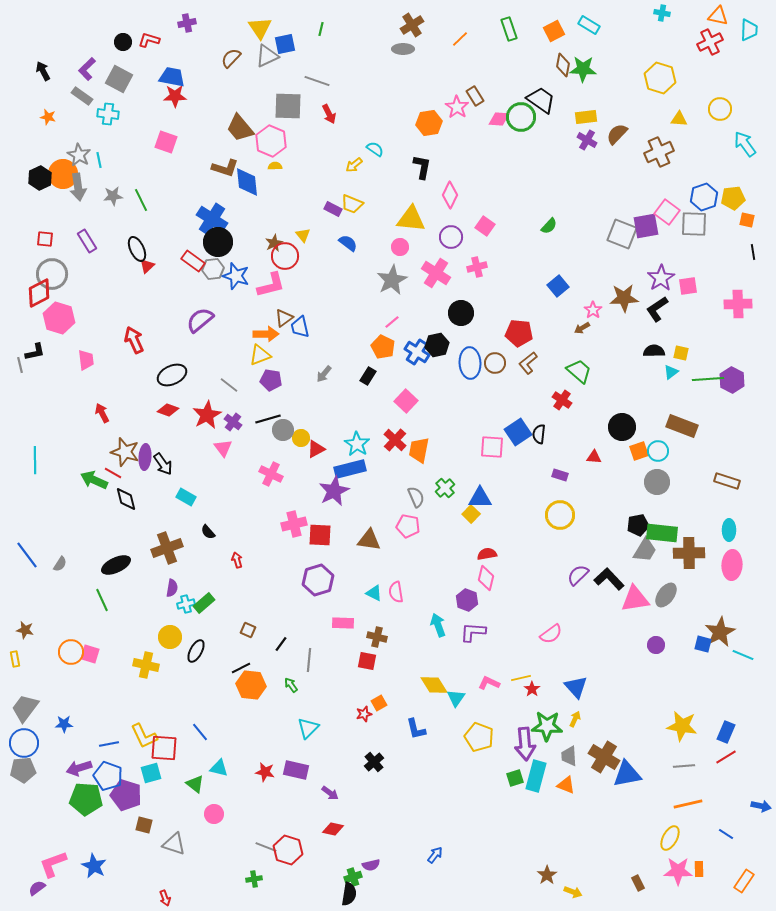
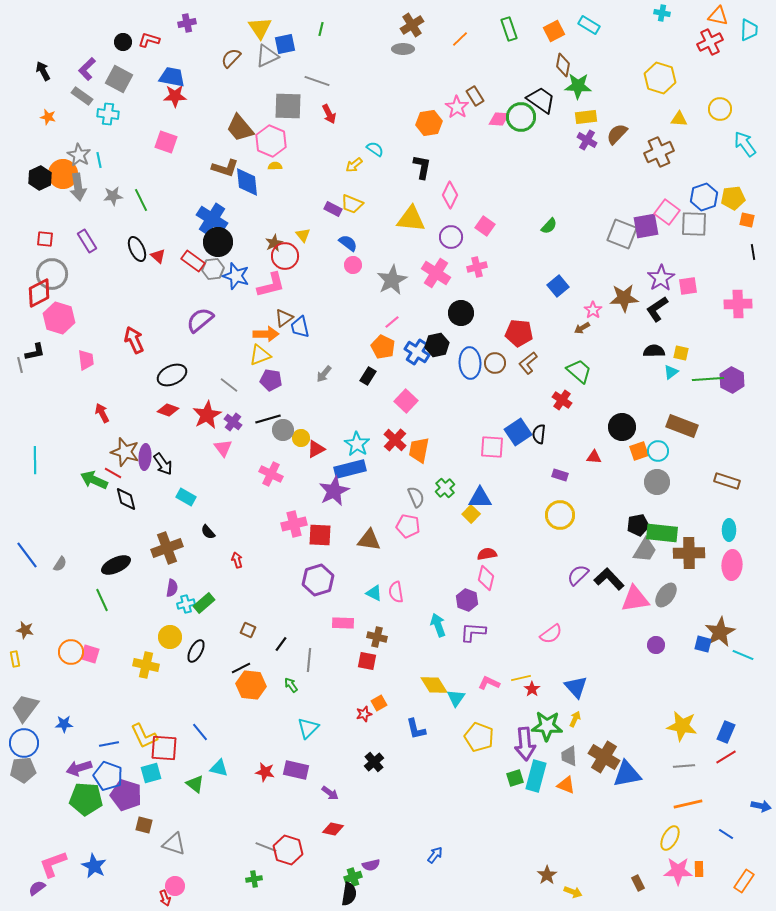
green star at (583, 69): moved 5 px left, 17 px down
pink circle at (400, 247): moved 47 px left, 18 px down
red triangle at (147, 266): moved 11 px right, 10 px up; rotated 35 degrees counterclockwise
pink circle at (214, 814): moved 39 px left, 72 px down
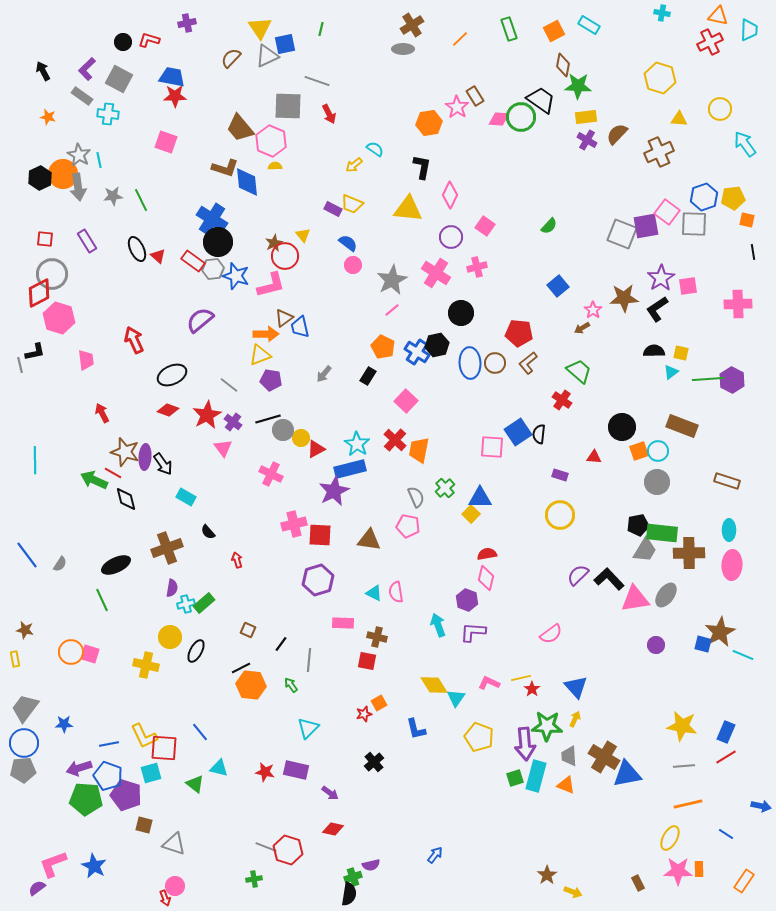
yellow triangle at (411, 219): moved 3 px left, 10 px up
pink line at (392, 322): moved 12 px up
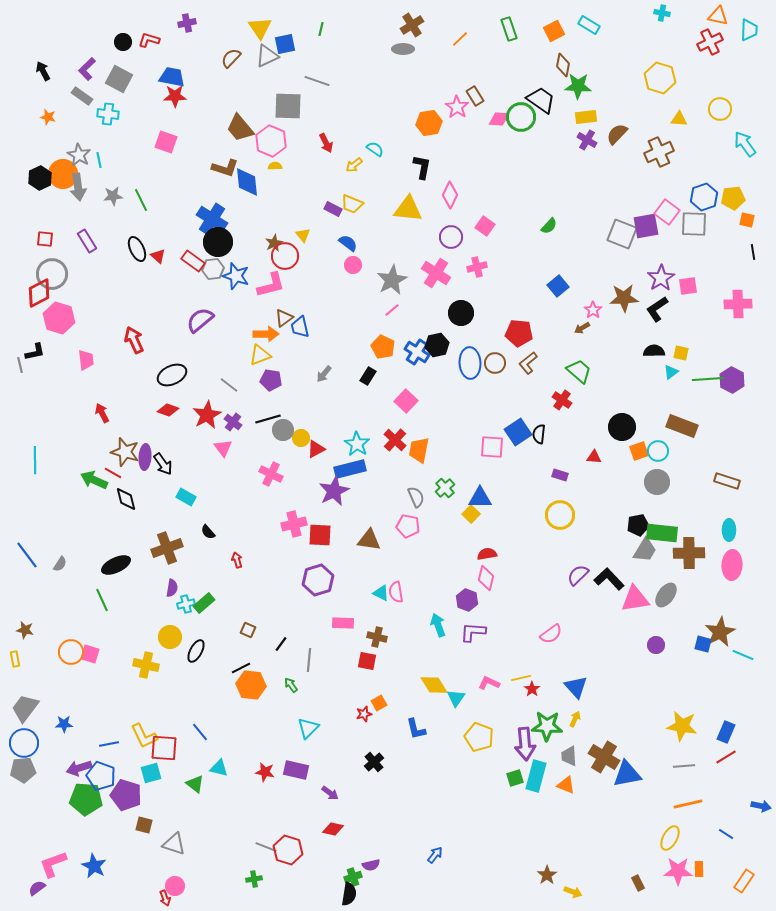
red arrow at (329, 114): moved 3 px left, 29 px down
cyan triangle at (374, 593): moved 7 px right
blue pentagon at (108, 776): moved 7 px left
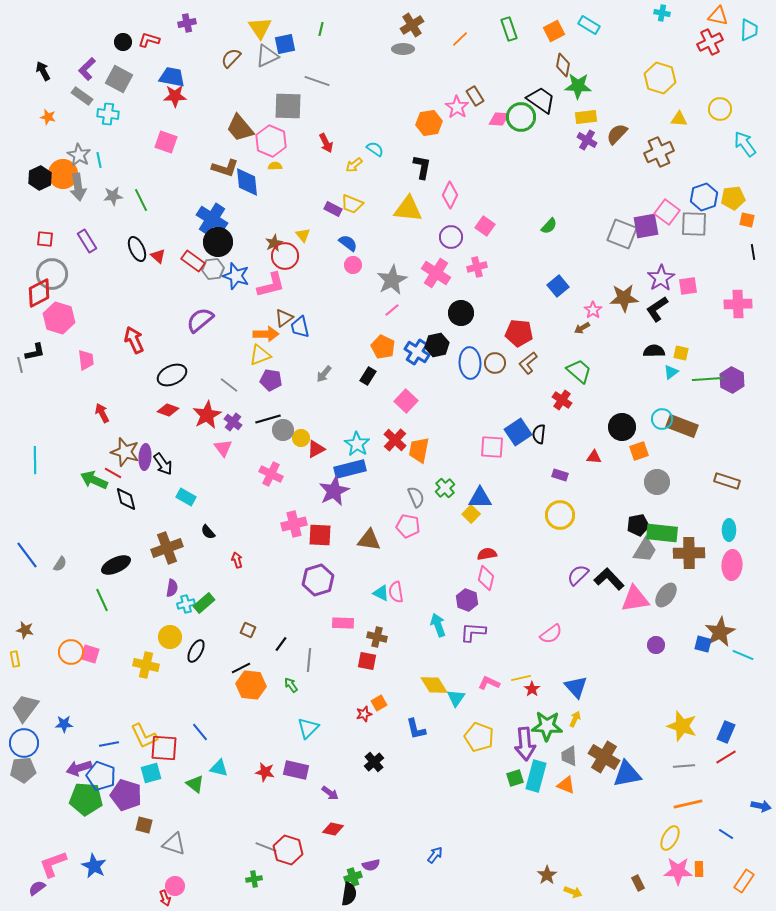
cyan circle at (658, 451): moved 4 px right, 32 px up
yellow star at (682, 726): rotated 8 degrees clockwise
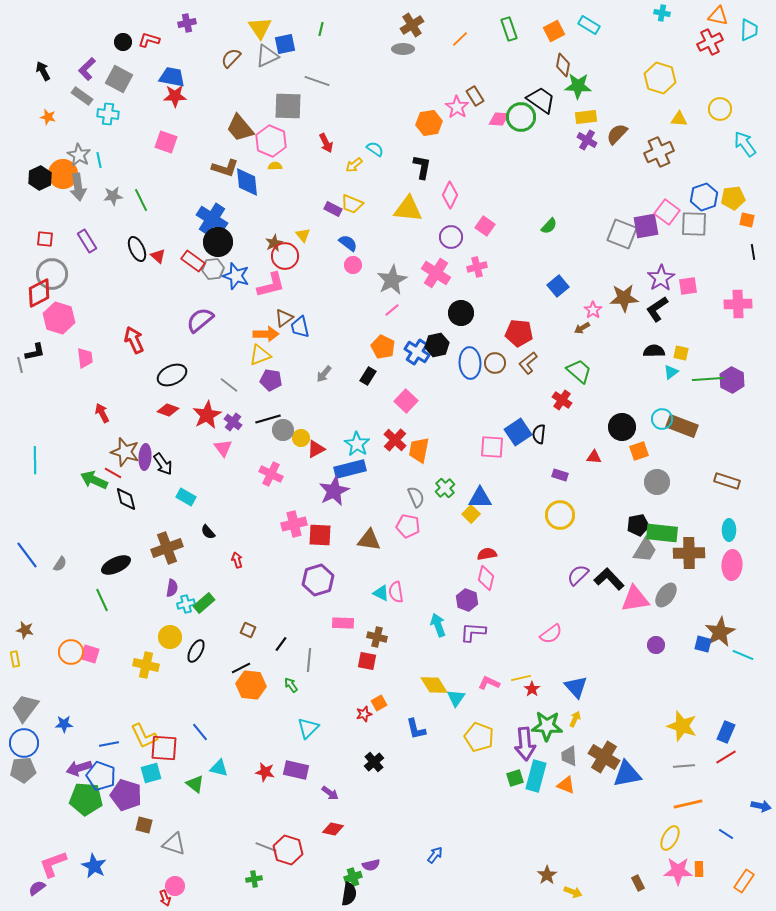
pink trapezoid at (86, 360): moved 1 px left, 2 px up
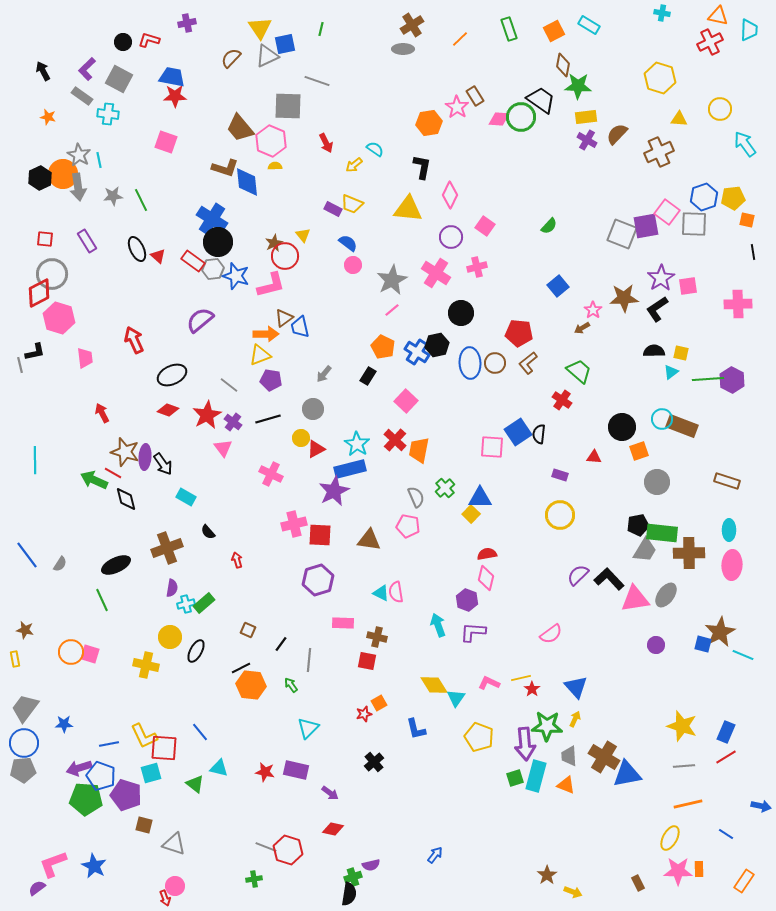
gray circle at (283, 430): moved 30 px right, 21 px up
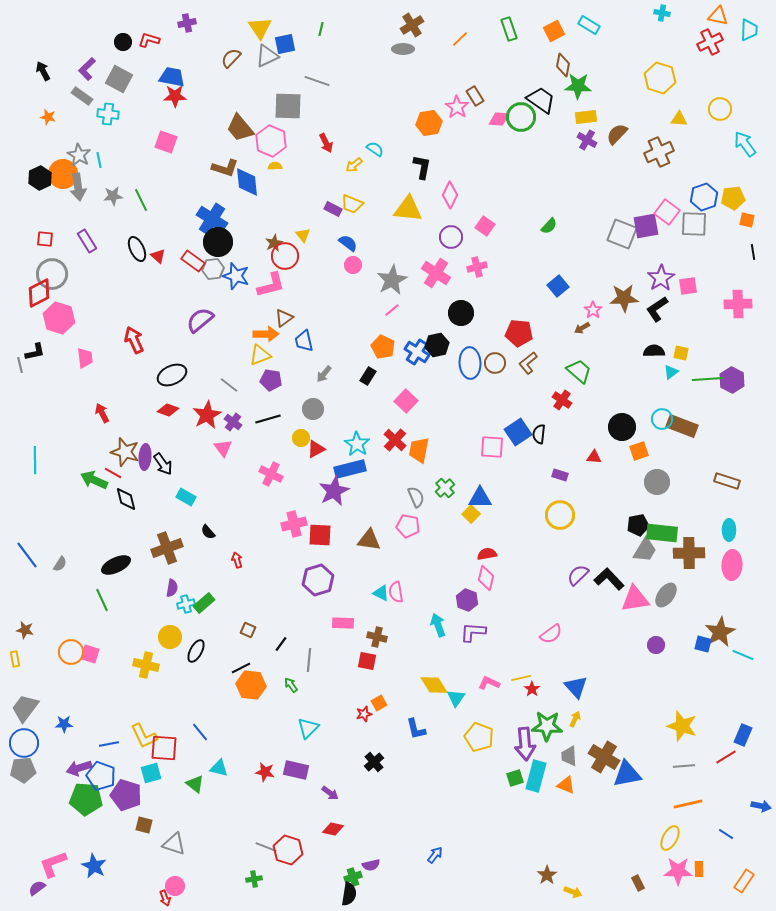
blue trapezoid at (300, 327): moved 4 px right, 14 px down
blue rectangle at (726, 732): moved 17 px right, 3 px down
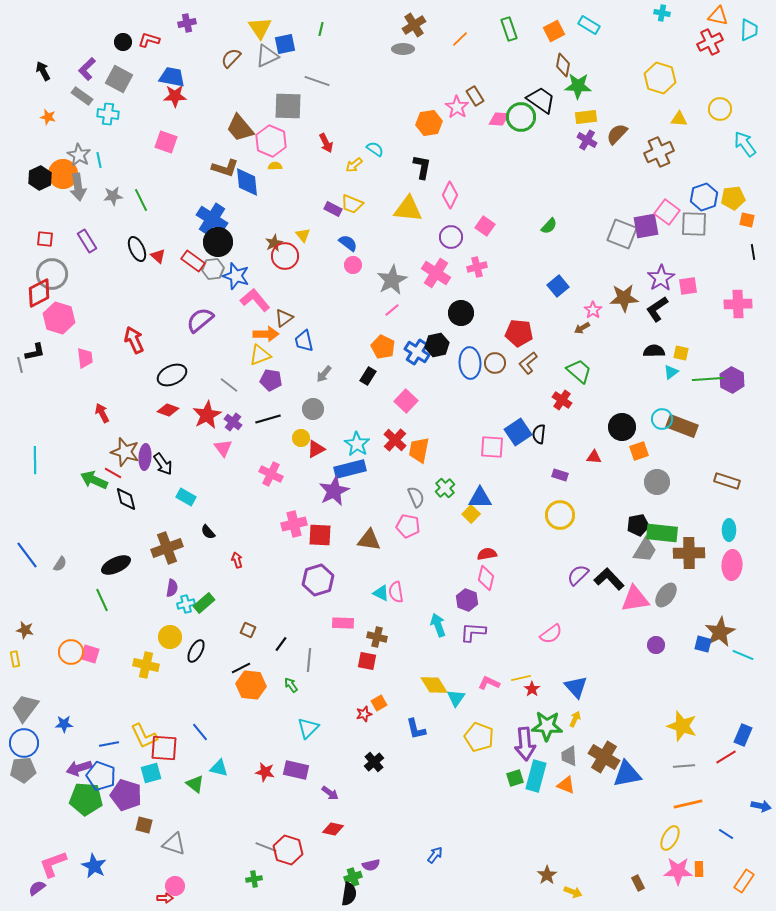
brown cross at (412, 25): moved 2 px right
pink L-shape at (271, 285): moved 16 px left, 15 px down; rotated 116 degrees counterclockwise
red arrow at (165, 898): rotated 70 degrees counterclockwise
